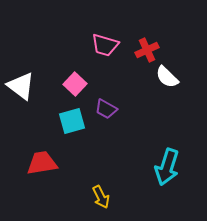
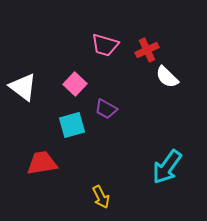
white triangle: moved 2 px right, 1 px down
cyan square: moved 4 px down
cyan arrow: rotated 18 degrees clockwise
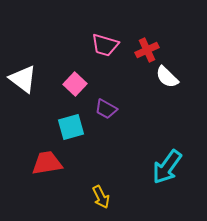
white triangle: moved 8 px up
cyan square: moved 1 px left, 2 px down
red trapezoid: moved 5 px right
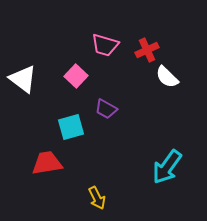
pink square: moved 1 px right, 8 px up
yellow arrow: moved 4 px left, 1 px down
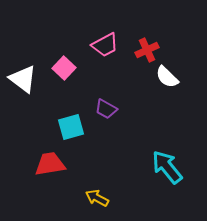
pink trapezoid: rotated 44 degrees counterclockwise
pink square: moved 12 px left, 8 px up
red trapezoid: moved 3 px right, 1 px down
cyan arrow: rotated 105 degrees clockwise
yellow arrow: rotated 145 degrees clockwise
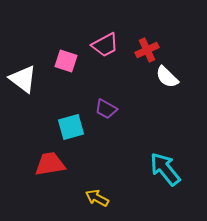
pink square: moved 2 px right, 7 px up; rotated 25 degrees counterclockwise
cyan arrow: moved 2 px left, 2 px down
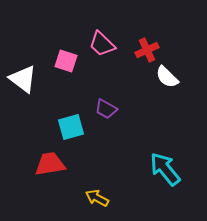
pink trapezoid: moved 3 px left, 1 px up; rotated 72 degrees clockwise
